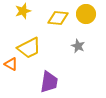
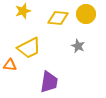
orange triangle: moved 1 px left, 1 px down; rotated 24 degrees counterclockwise
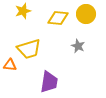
yellow trapezoid: moved 1 px down; rotated 10 degrees clockwise
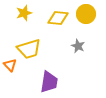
yellow star: moved 1 px right, 2 px down
orange triangle: rotated 40 degrees clockwise
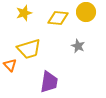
yellow circle: moved 2 px up
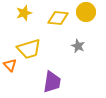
purple trapezoid: moved 3 px right
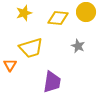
yellow trapezoid: moved 2 px right, 1 px up
orange triangle: rotated 16 degrees clockwise
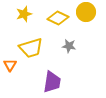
yellow star: moved 1 px down
yellow diamond: rotated 20 degrees clockwise
gray star: moved 9 px left; rotated 16 degrees counterclockwise
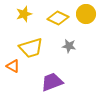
yellow circle: moved 2 px down
orange triangle: moved 3 px right, 1 px down; rotated 32 degrees counterclockwise
purple trapezoid: rotated 120 degrees counterclockwise
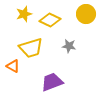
yellow diamond: moved 8 px left, 2 px down
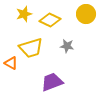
gray star: moved 2 px left
orange triangle: moved 2 px left, 3 px up
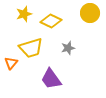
yellow circle: moved 4 px right, 1 px up
yellow diamond: moved 1 px right, 1 px down
gray star: moved 1 px right, 2 px down; rotated 24 degrees counterclockwise
orange triangle: rotated 40 degrees clockwise
purple trapezoid: moved 1 px left, 3 px up; rotated 105 degrees counterclockwise
